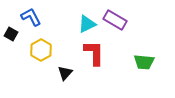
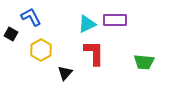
purple rectangle: rotated 30 degrees counterclockwise
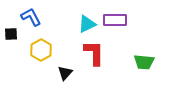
black square: rotated 32 degrees counterclockwise
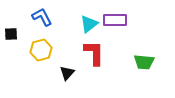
blue L-shape: moved 11 px right
cyan triangle: moved 2 px right; rotated 12 degrees counterclockwise
yellow hexagon: rotated 15 degrees clockwise
black triangle: moved 2 px right
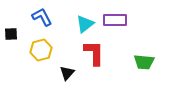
cyan triangle: moved 4 px left
